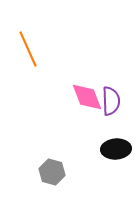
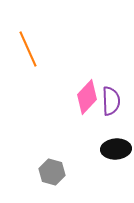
pink diamond: rotated 64 degrees clockwise
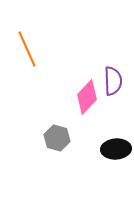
orange line: moved 1 px left
purple semicircle: moved 2 px right, 20 px up
gray hexagon: moved 5 px right, 34 px up
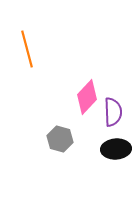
orange line: rotated 9 degrees clockwise
purple semicircle: moved 31 px down
gray hexagon: moved 3 px right, 1 px down
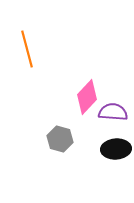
purple semicircle: rotated 84 degrees counterclockwise
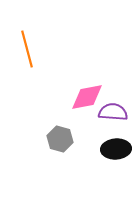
pink diamond: rotated 36 degrees clockwise
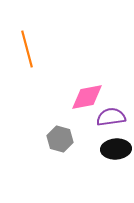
purple semicircle: moved 2 px left, 5 px down; rotated 12 degrees counterclockwise
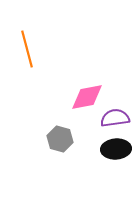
purple semicircle: moved 4 px right, 1 px down
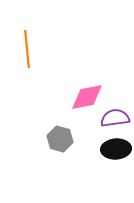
orange line: rotated 9 degrees clockwise
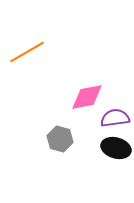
orange line: moved 3 px down; rotated 66 degrees clockwise
black ellipse: moved 1 px up; rotated 20 degrees clockwise
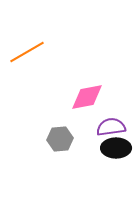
purple semicircle: moved 4 px left, 9 px down
gray hexagon: rotated 20 degrees counterclockwise
black ellipse: rotated 16 degrees counterclockwise
